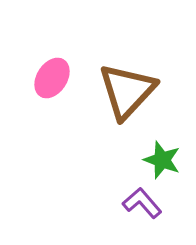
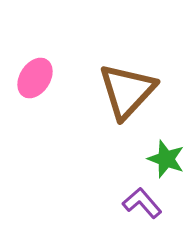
pink ellipse: moved 17 px left
green star: moved 4 px right, 1 px up
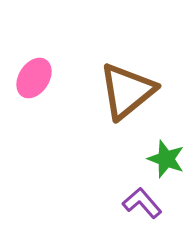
pink ellipse: moved 1 px left
brown triangle: rotated 8 degrees clockwise
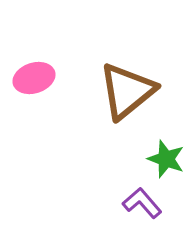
pink ellipse: rotated 39 degrees clockwise
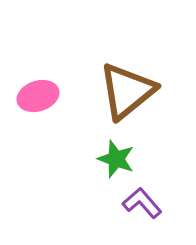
pink ellipse: moved 4 px right, 18 px down
green star: moved 50 px left
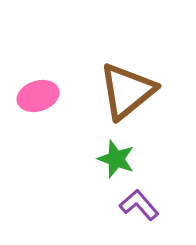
purple L-shape: moved 3 px left, 2 px down
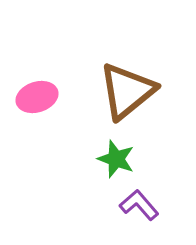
pink ellipse: moved 1 px left, 1 px down
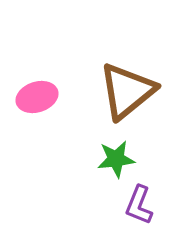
green star: rotated 27 degrees counterclockwise
purple L-shape: rotated 117 degrees counterclockwise
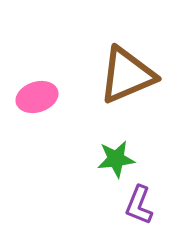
brown triangle: moved 16 px up; rotated 16 degrees clockwise
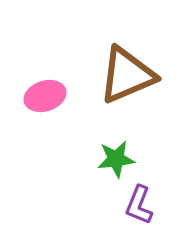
pink ellipse: moved 8 px right, 1 px up
